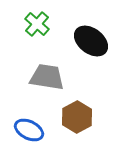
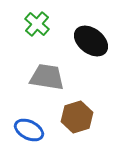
brown hexagon: rotated 12 degrees clockwise
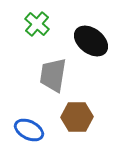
gray trapezoid: moved 6 px right, 2 px up; rotated 90 degrees counterclockwise
brown hexagon: rotated 16 degrees clockwise
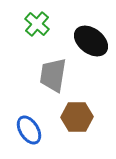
blue ellipse: rotated 32 degrees clockwise
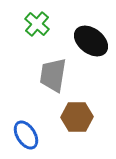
blue ellipse: moved 3 px left, 5 px down
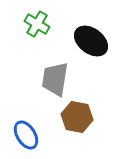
green cross: rotated 10 degrees counterclockwise
gray trapezoid: moved 2 px right, 4 px down
brown hexagon: rotated 12 degrees clockwise
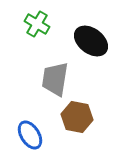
blue ellipse: moved 4 px right
